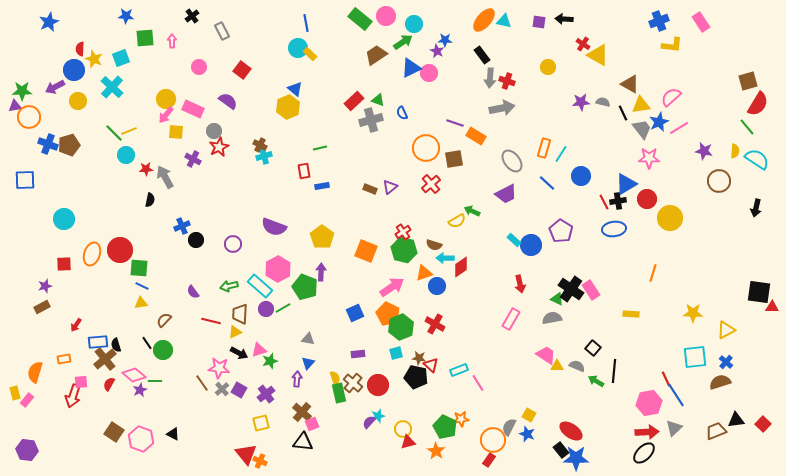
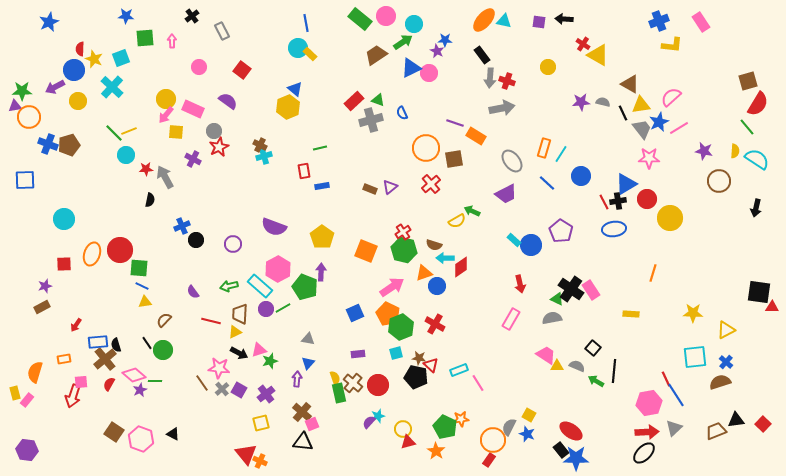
yellow triangle at (141, 303): moved 4 px right, 1 px up
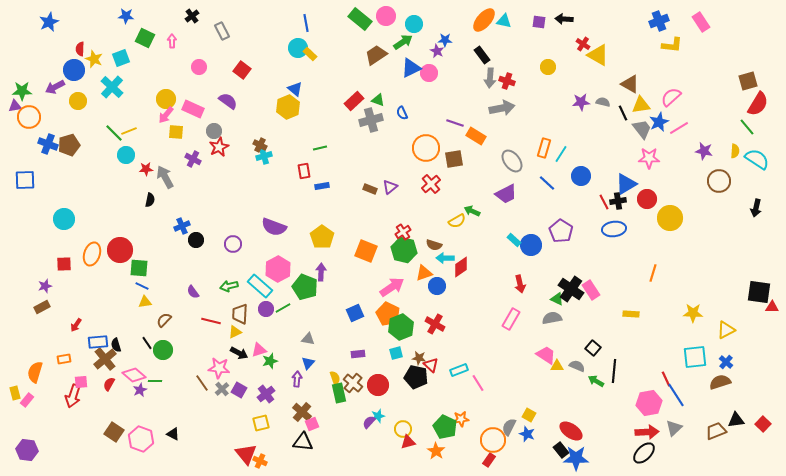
green square at (145, 38): rotated 30 degrees clockwise
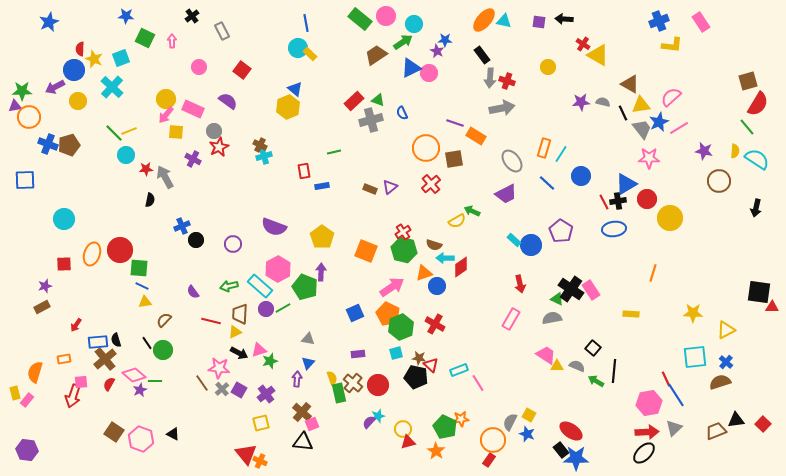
green line at (320, 148): moved 14 px right, 4 px down
black semicircle at (116, 345): moved 5 px up
yellow semicircle at (335, 378): moved 3 px left
gray semicircle at (509, 427): moved 1 px right, 5 px up
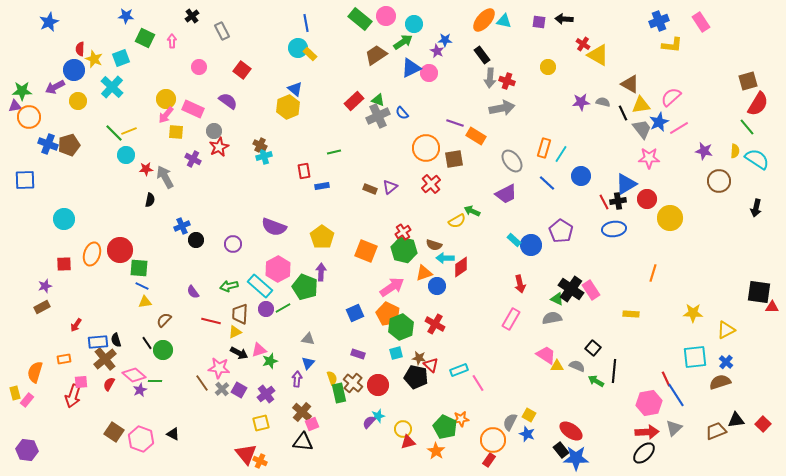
blue semicircle at (402, 113): rotated 16 degrees counterclockwise
gray cross at (371, 120): moved 7 px right, 4 px up; rotated 10 degrees counterclockwise
purple rectangle at (358, 354): rotated 24 degrees clockwise
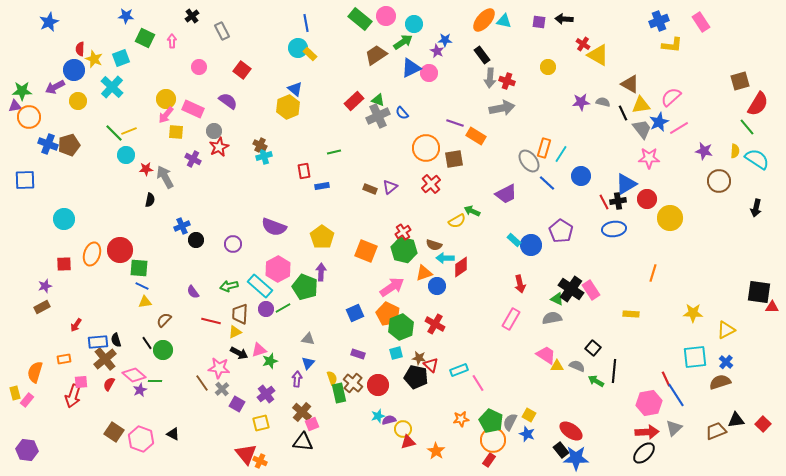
brown square at (748, 81): moved 8 px left
gray ellipse at (512, 161): moved 17 px right
purple square at (239, 390): moved 2 px left, 14 px down
purple semicircle at (369, 422): moved 20 px right, 2 px up; rotated 32 degrees clockwise
green pentagon at (445, 427): moved 46 px right, 6 px up
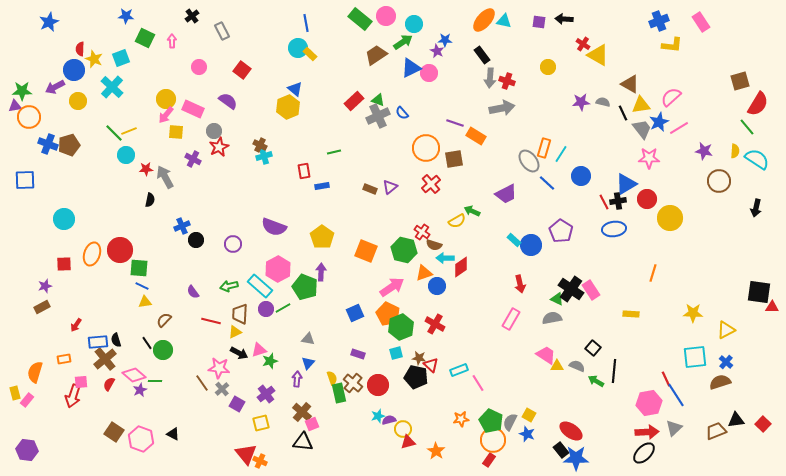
red cross at (403, 232): moved 19 px right; rotated 21 degrees counterclockwise
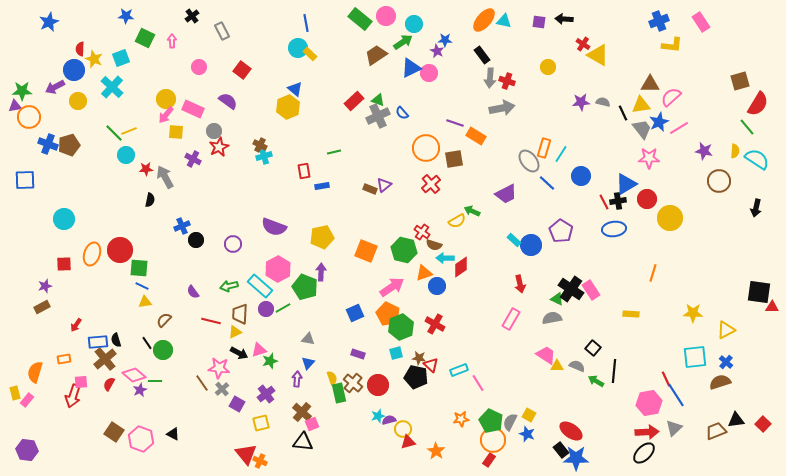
brown triangle at (630, 84): moved 20 px right; rotated 30 degrees counterclockwise
purple triangle at (390, 187): moved 6 px left, 2 px up
yellow pentagon at (322, 237): rotated 25 degrees clockwise
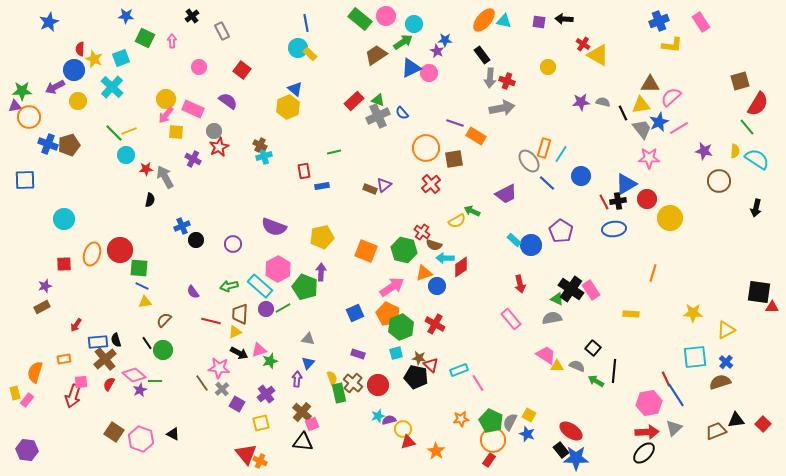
pink rectangle at (511, 319): rotated 70 degrees counterclockwise
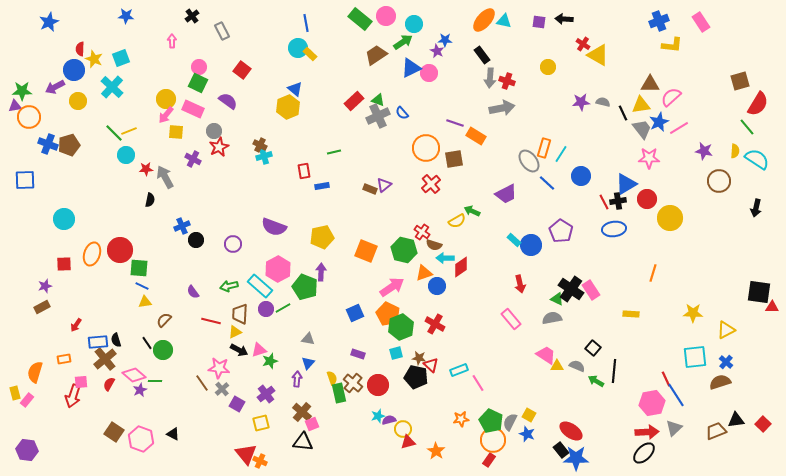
green square at (145, 38): moved 53 px right, 45 px down
black arrow at (239, 353): moved 3 px up
pink hexagon at (649, 403): moved 3 px right
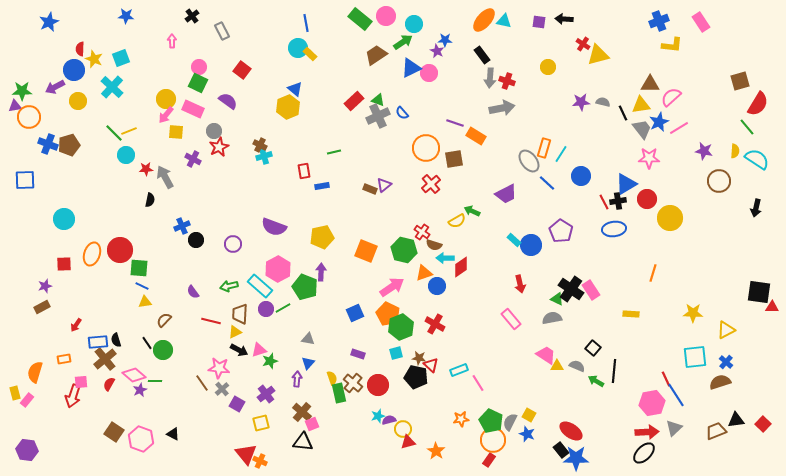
yellow triangle at (598, 55): rotated 45 degrees counterclockwise
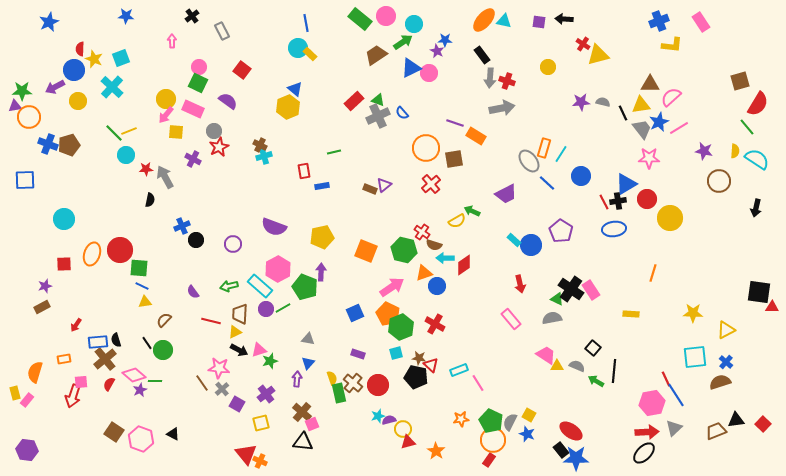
red diamond at (461, 267): moved 3 px right, 2 px up
